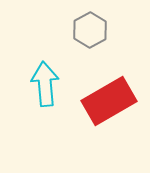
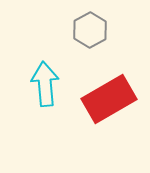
red rectangle: moved 2 px up
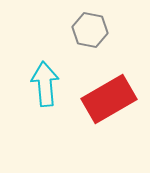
gray hexagon: rotated 20 degrees counterclockwise
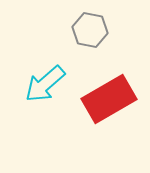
cyan arrow: rotated 126 degrees counterclockwise
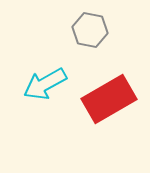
cyan arrow: rotated 12 degrees clockwise
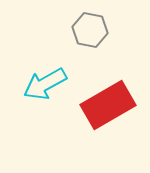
red rectangle: moved 1 px left, 6 px down
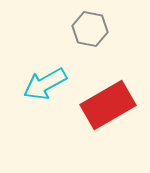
gray hexagon: moved 1 px up
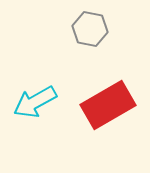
cyan arrow: moved 10 px left, 18 px down
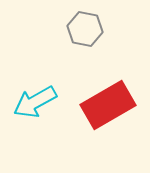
gray hexagon: moved 5 px left
